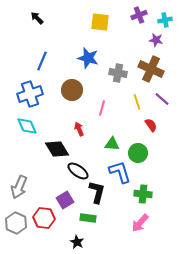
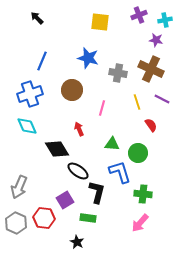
purple line: rotated 14 degrees counterclockwise
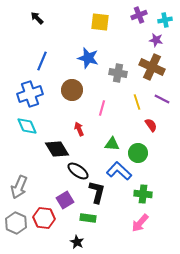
brown cross: moved 1 px right, 2 px up
blue L-shape: moved 1 px left, 1 px up; rotated 30 degrees counterclockwise
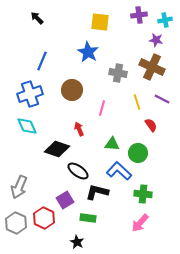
purple cross: rotated 14 degrees clockwise
blue star: moved 6 px up; rotated 15 degrees clockwise
black diamond: rotated 40 degrees counterclockwise
black L-shape: rotated 90 degrees counterclockwise
red hexagon: rotated 20 degrees clockwise
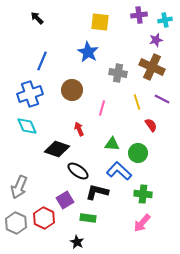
purple star: rotated 24 degrees counterclockwise
pink arrow: moved 2 px right
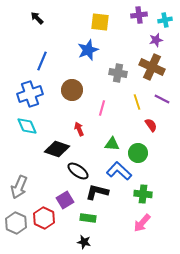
blue star: moved 2 px up; rotated 20 degrees clockwise
black star: moved 7 px right; rotated 16 degrees counterclockwise
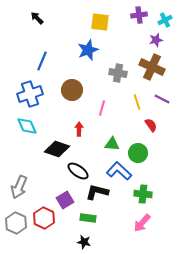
cyan cross: rotated 16 degrees counterclockwise
red arrow: rotated 24 degrees clockwise
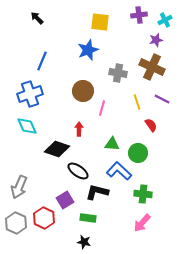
brown circle: moved 11 px right, 1 px down
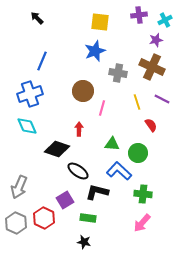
blue star: moved 7 px right, 1 px down
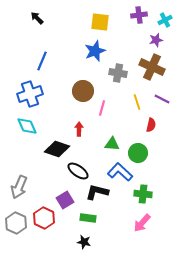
red semicircle: rotated 48 degrees clockwise
blue L-shape: moved 1 px right, 1 px down
